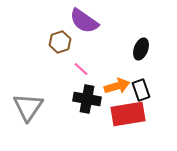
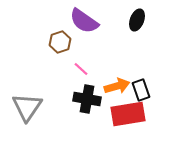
black ellipse: moved 4 px left, 29 px up
gray triangle: moved 1 px left
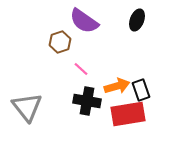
black cross: moved 2 px down
gray triangle: rotated 12 degrees counterclockwise
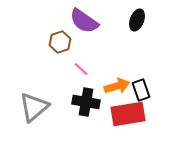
black cross: moved 1 px left, 1 px down
gray triangle: moved 7 px right; rotated 28 degrees clockwise
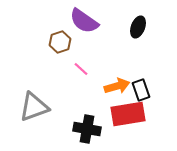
black ellipse: moved 1 px right, 7 px down
black cross: moved 1 px right, 27 px down
gray triangle: rotated 20 degrees clockwise
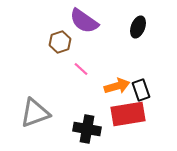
gray triangle: moved 1 px right, 6 px down
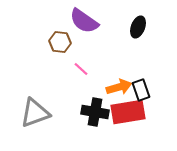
brown hexagon: rotated 25 degrees clockwise
orange arrow: moved 2 px right, 1 px down
red rectangle: moved 2 px up
black cross: moved 8 px right, 17 px up
